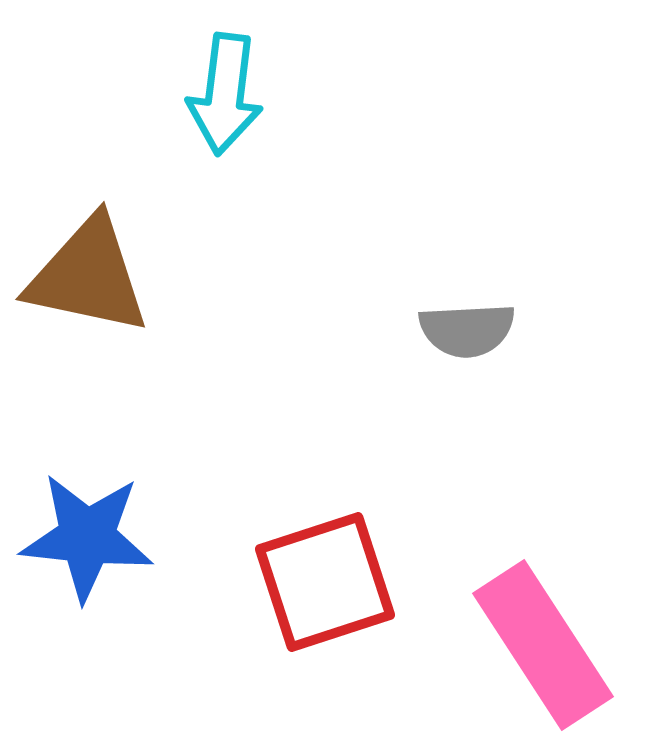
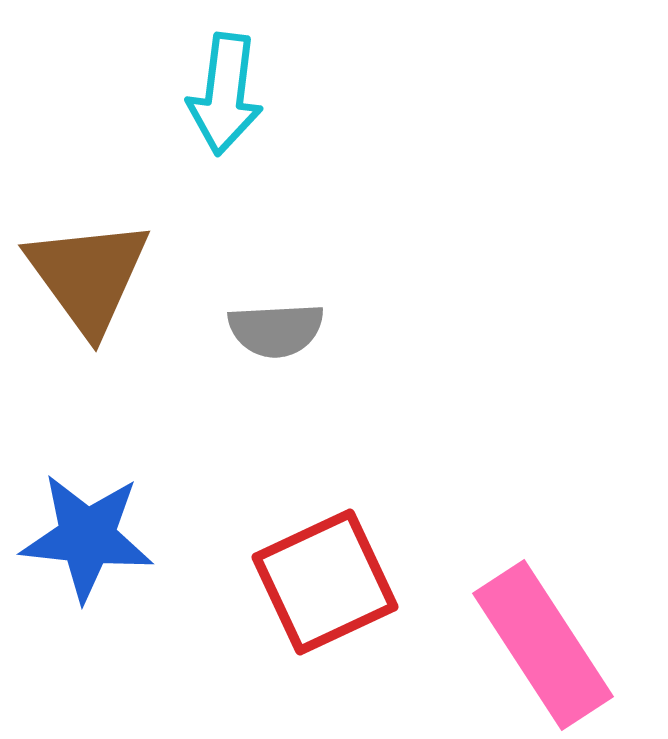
brown triangle: rotated 42 degrees clockwise
gray semicircle: moved 191 px left
red square: rotated 7 degrees counterclockwise
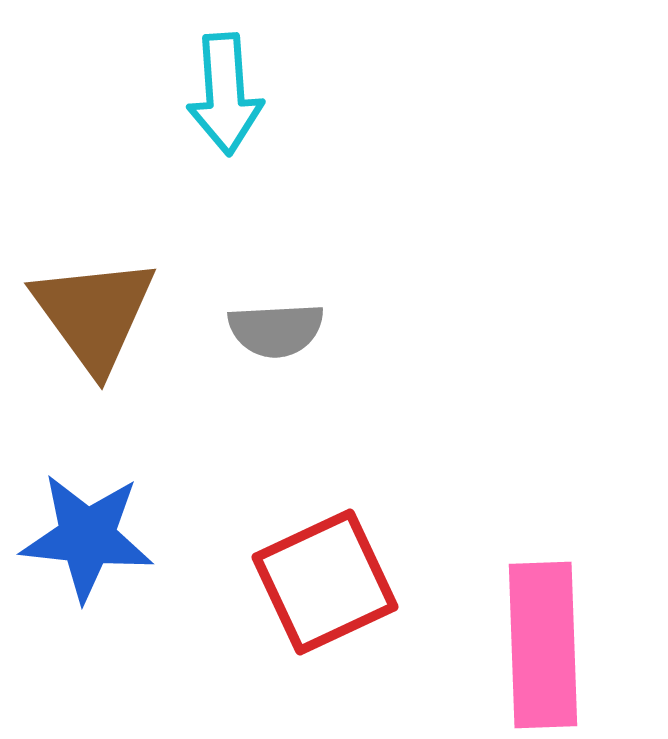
cyan arrow: rotated 11 degrees counterclockwise
brown triangle: moved 6 px right, 38 px down
pink rectangle: rotated 31 degrees clockwise
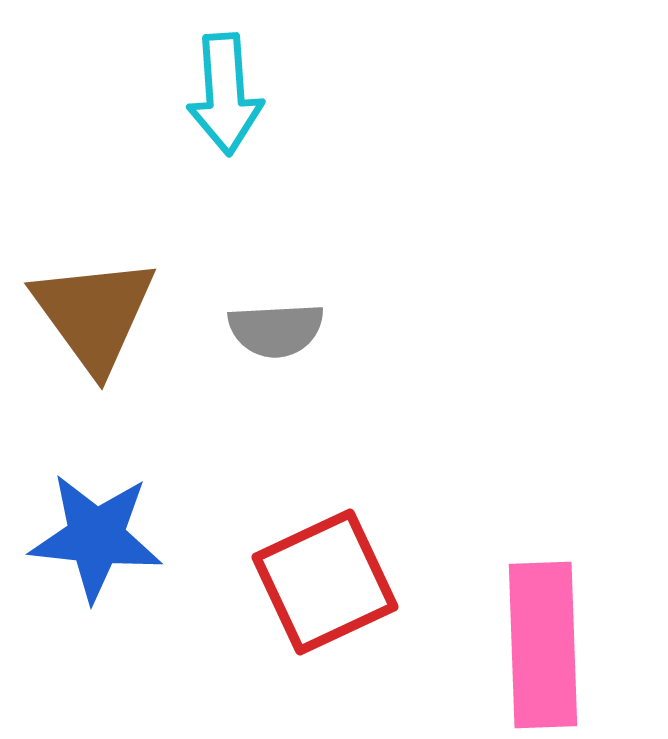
blue star: moved 9 px right
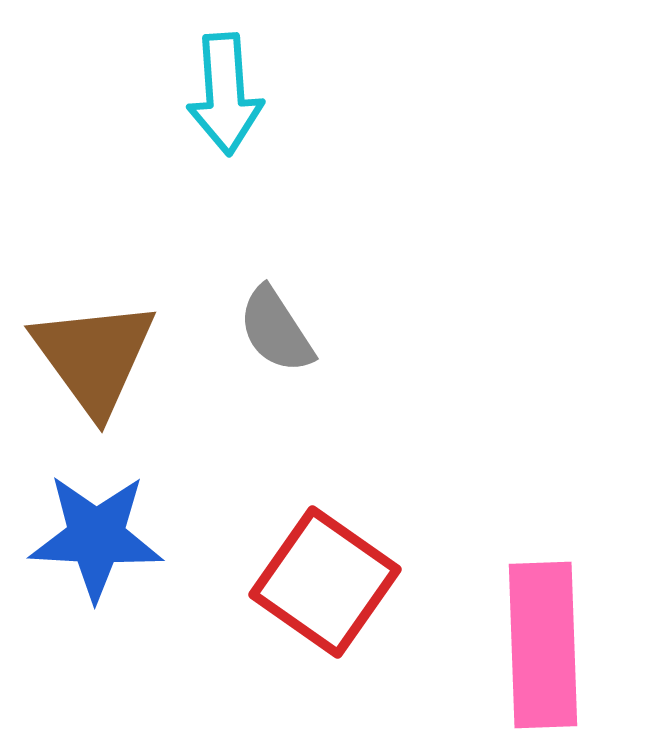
brown triangle: moved 43 px down
gray semicircle: rotated 60 degrees clockwise
blue star: rotated 3 degrees counterclockwise
red square: rotated 30 degrees counterclockwise
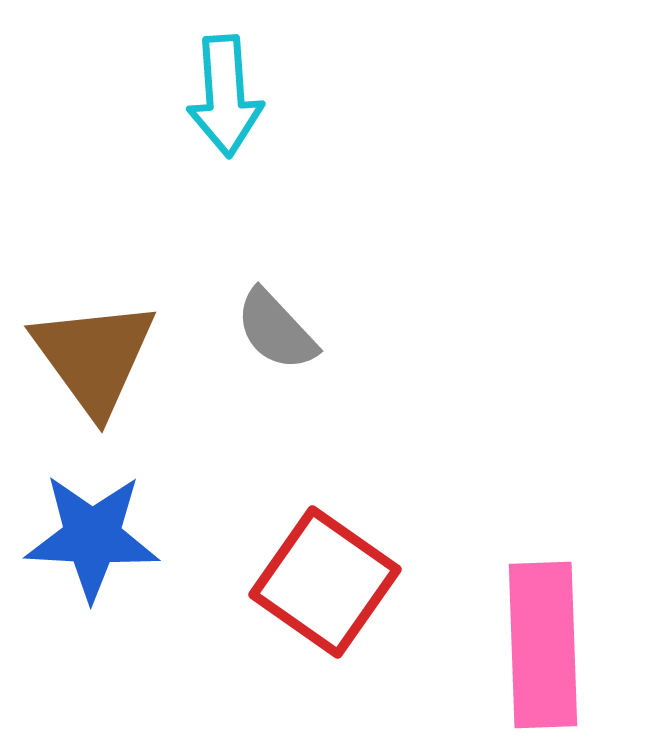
cyan arrow: moved 2 px down
gray semicircle: rotated 10 degrees counterclockwise
blue star: moved 4 px left
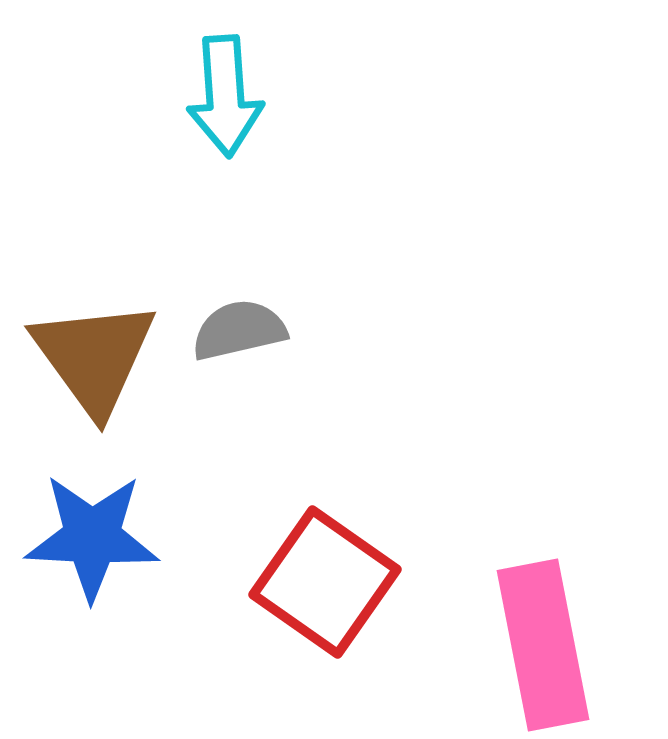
gray semicircle: moved 37 px left; rotated 120 degrees clockwise
pink rectangle: rotated 9 degrees counterclockwise
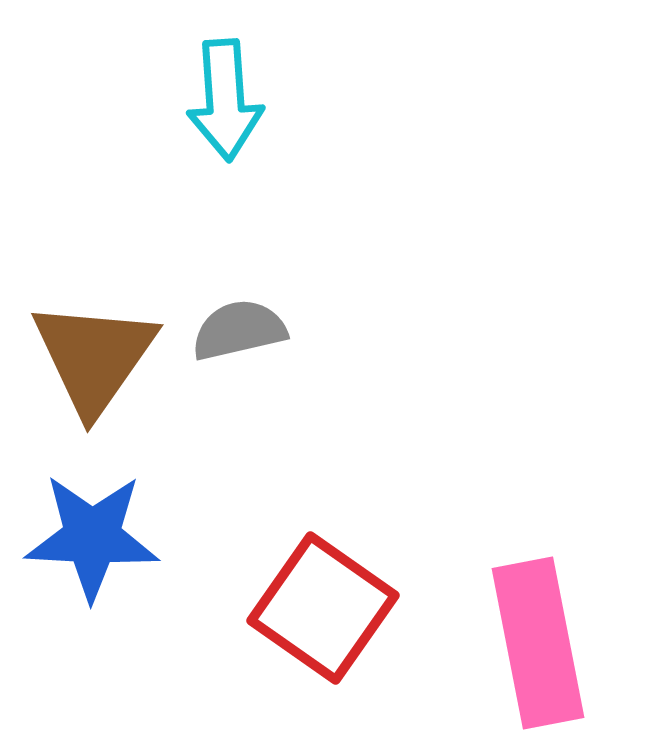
cyan arrow: moved 4 px down
brown triangle: rotated 11 degrees clockwise
red square: moved 2 px left, 26 px down
pink rectangle: moved 5 px left, 2 px up
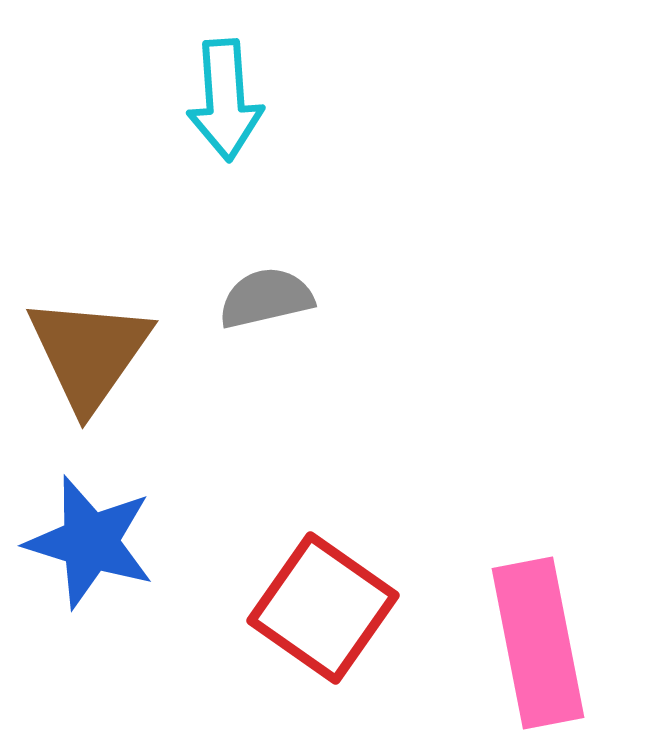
gray semicircle: moved 27 px right, 32 px up
brown triangle: moved 5 px left, 4 px up
blue star: moved 2 px left, 5 px down; rotated 14 degrees clockwise
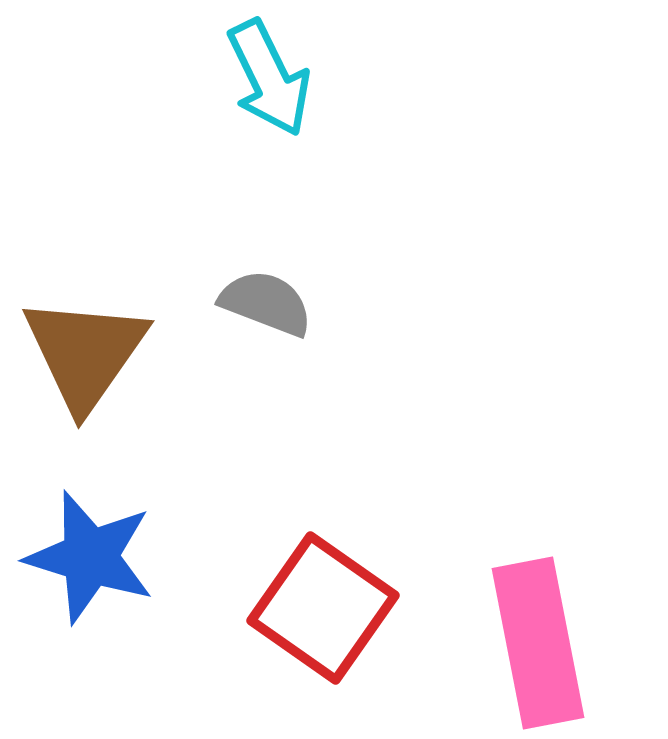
cyan arrow: moved 44 px right, 22 px up; rotated 22 degrees counterclockwise
gray semicircle: moved 5 px down; rotated 34 degrees clockwise
brown triangle: moved 4 px left
blue star: moved 15 px down
